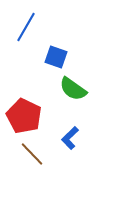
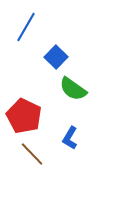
blue square: rotated 25 degrees clockwise
blue L-shape: rotated 15 degrees counterclockwise
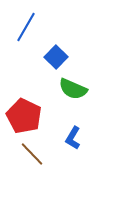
green semicircle: rotated 12 degrees counterclockwise
blue L-shape: moved 3 px right
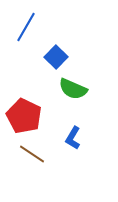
brown line: rotated 12 degrees counterclockwise
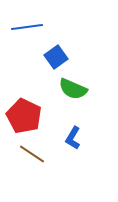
blue line: moved 1 px right; rotated 52 degrees clockwise
blue square: rotated 10 degrees clockwise
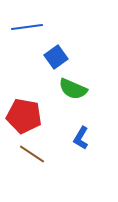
red pentagon: rotated 16 degrees counterclockwise
blue L-shape: moved 8 px right
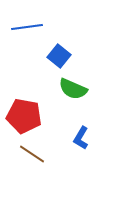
blue square: moved 3 px right, 1 px up; rotated 15 degrees counterclockwise
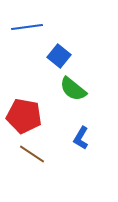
green semicircle: rotated 16 degrees clockwise
